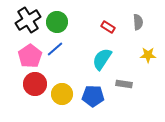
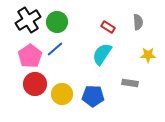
cyan semicircle: moved 5 px up
gray rectangle: moved 6 px right, 1 px up
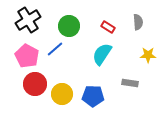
green circle: moved 12 px right, 4 px down
pink pentagon: moved 3 px left; rotated 10 degrees counterclockwise
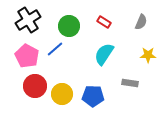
gray semicircle: moved 3 px right; rotated 28 degrees clockwise
red rectangle: moved 4 px left, 5 px up
cyan semicircle: moved 2 px right
red circle: moved 2 px down
